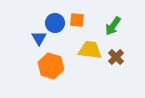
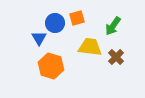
orange square: moved 2 px up; rotated 21 degrees counterclockwise
yellow trapezoid: moved 3 px up
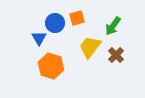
yellow trapezoid: rotated 60 degrees counterclockwise
brown cross: moved 2 px up
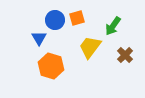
blue circle: moved 3 px up
brown cross: moved 9 px right
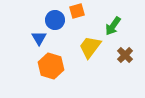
orange square: moved 7 px up
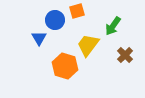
yellow trapezoid: moved 2 px left, 2 px up
orange hexagon: moved 14 px right
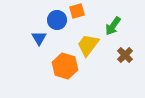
blue circle: moved 2 px right
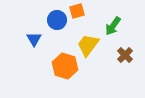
blue triangle: moved 5 px left, 1 px down
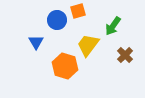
orange square: moved 1 px right
blue triangle: moved 2 px right, 3 px down
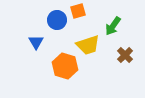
yellow trapezoid: rotated 145 degrees counterclockwise
